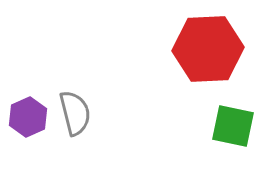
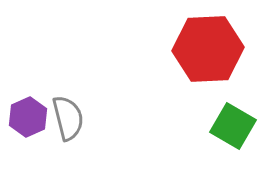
gray semicircle: moved 7 px left, 5 px down
green square: rotated 18 degrees clockwise
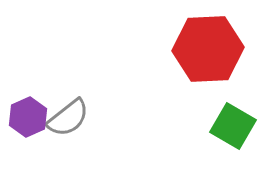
gray semicircle: rotated 66 degrees clockwise
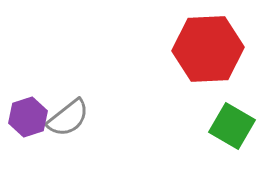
purple hexagon: rotated 6 degrees clockwise
green square: moved 1 px left
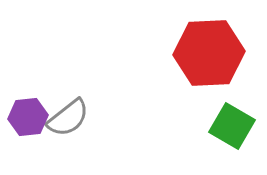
red hexagon: moved 1 px right, 4 px down
purple hexagon: rotated 12 degrees clockwise
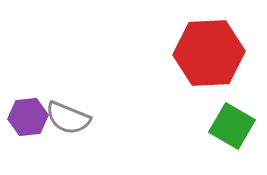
gray semicircle: rotated 60 degrees clockwise
